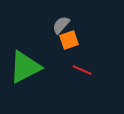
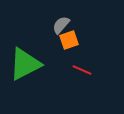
green triangle: moved 3 px up
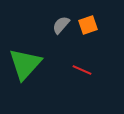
orange square: moved 19 px right, 15 px up
green triangle: rotated 21 degrees counterclockwise
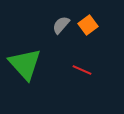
orange square: rotated 18 degrees counterclockwise
green triangle: rotated 24 degrees counterclockwise
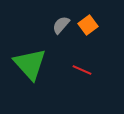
green triangle: moved 5 px right
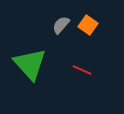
orange square: rotated 18 degrees counterclockwise
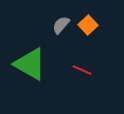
orange square: rotated 12 degrees clockwise
green triangle: rotated 18 degrees counterclockwise
